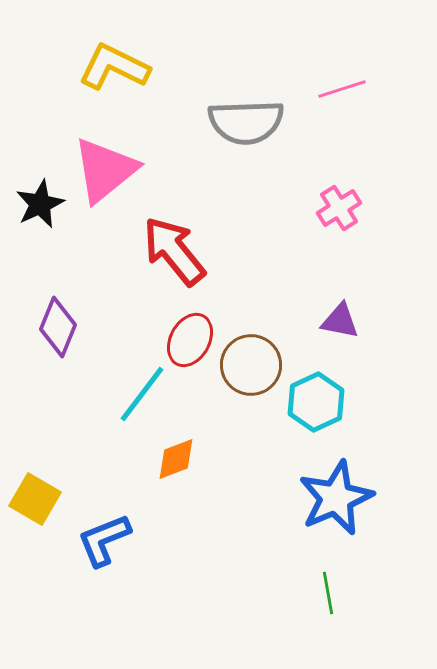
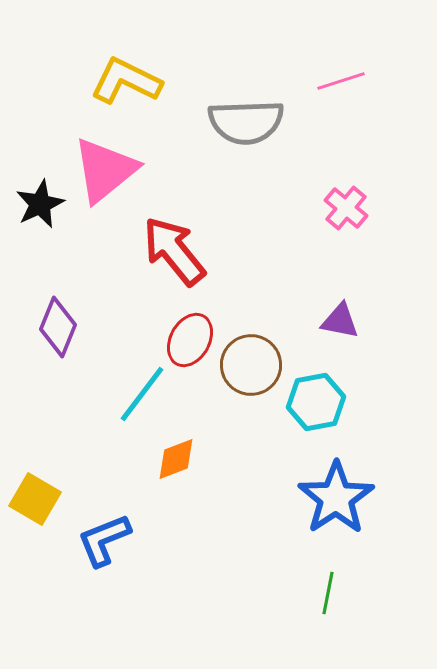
yellow L-shape: moved 12 px right, 14 px down
pink line: moved 1 px left, 8 px up
pink cross: moved 7 px right; rotated 18 degrees counterclockwise
cyan hexagon: rotated 14 degrees clockwise
blue star: rotated 10 degrees counterclockwise
green line: rotated 21 degrees clockwise
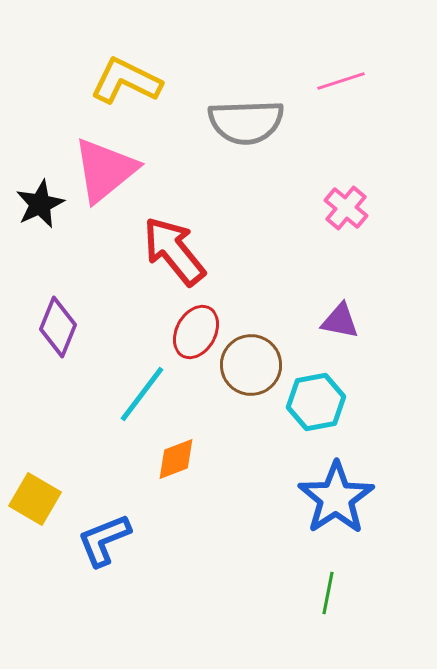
red ellipse: moved 6 px right, 8 px up
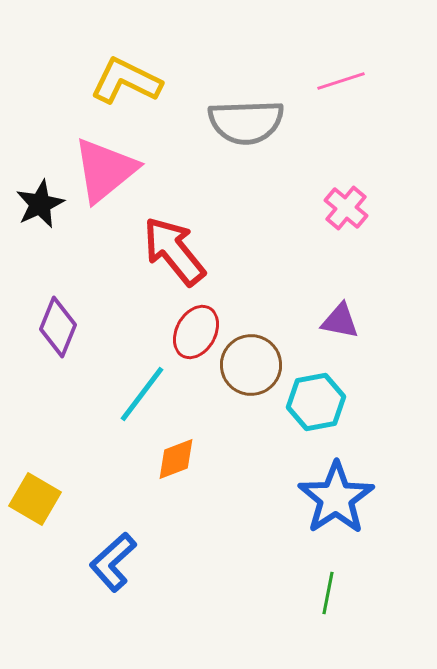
blue L-shape: moved 9 px right, 22 px down; rotated 20 degrees counterclockwise
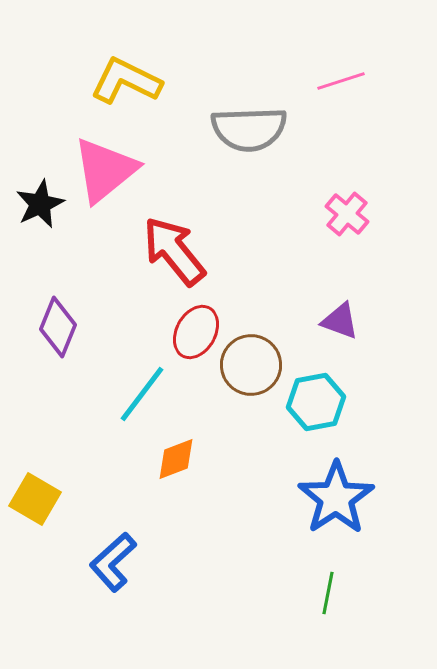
gray semicircle: moved 3 px right, 7 px down
pink cross: moved 1 px right, 6 px down
purple triangle: rotated 9 degrees clockwise
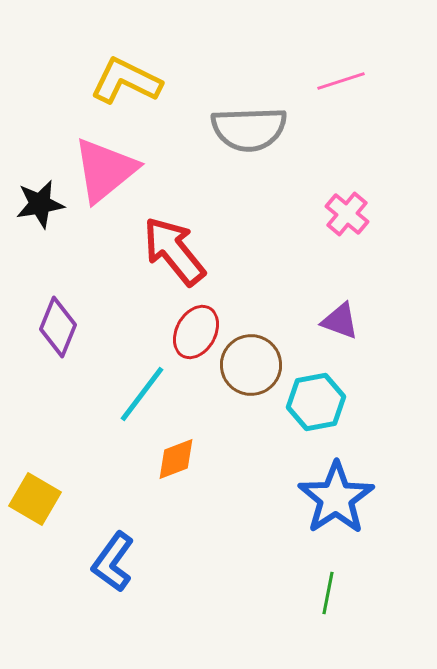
black star: rotated 15 degrees clockwise
blue L-shape: rotated 12 degrees counterclockwise
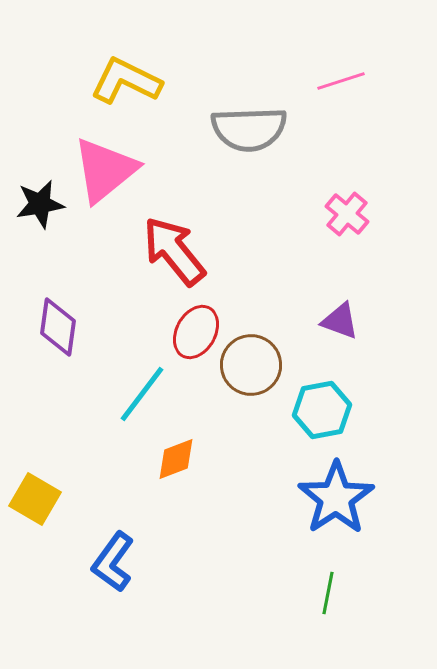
purple diamond: rotated 14 degrees counterclockwise
cyan hexagon: moved 6 px right, 8 px down
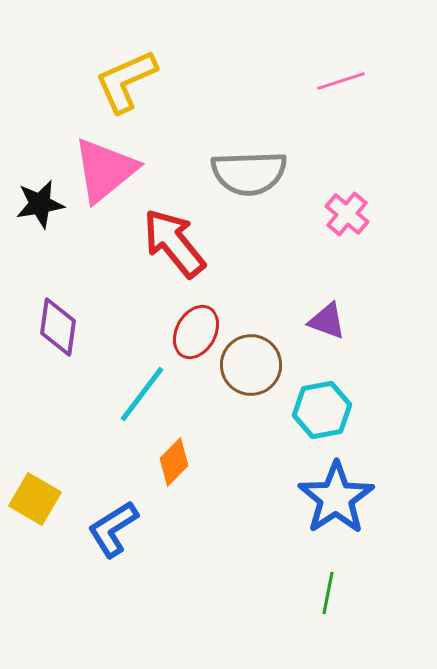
yellow L-shape: rotated 50 degrees counterclockwise
gray semicircle: moved 44 px down
red arrow: moved 8 px up
purple triangle: moved 13 px left
orange diamond: moved 2 px left, 3 px down; rotated 24 degrees counterclockwise
blue L-shape: moved 33 px up; rotated 22 degrees clockwise
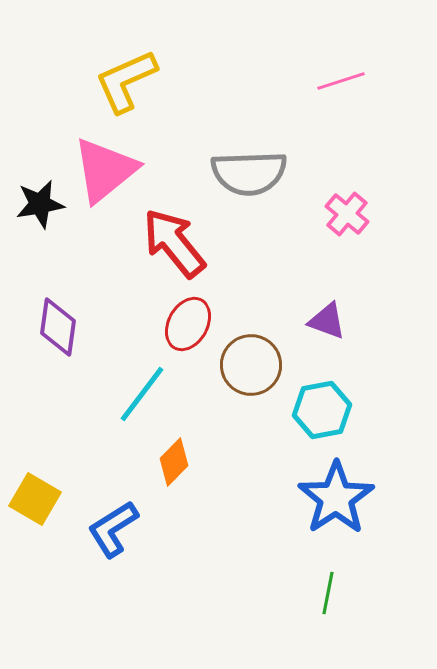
red ellipse: moved 8 px left, 8 px up
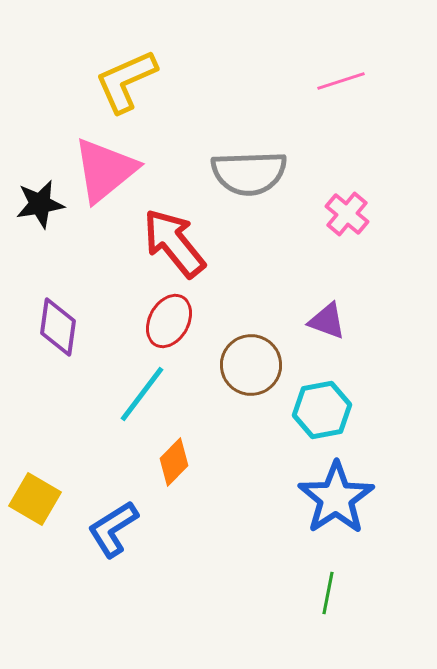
red ellipse: moved 19 px left, 3 px up
